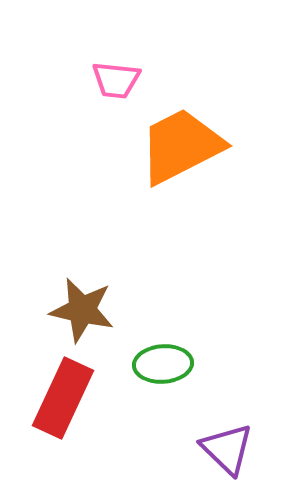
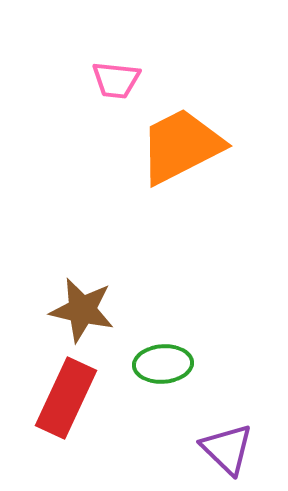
red rectangle: moved 3 px right
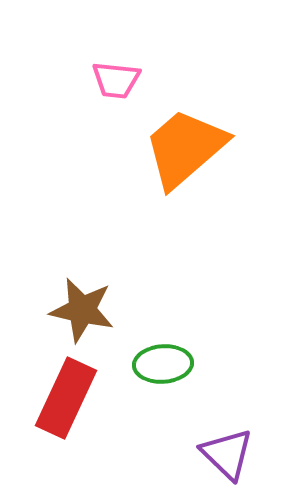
orange trapezoid: moved 4 px right, 2 px down; rotated 14 degrees counterclockwise
purple triangle: moved 5 px down
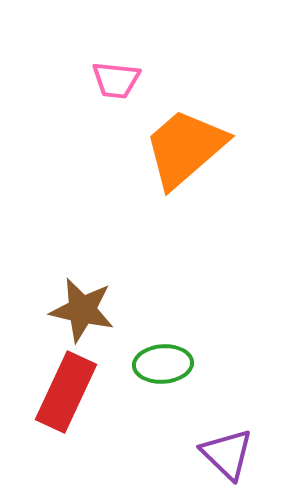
red rectangle: moved 6 px up
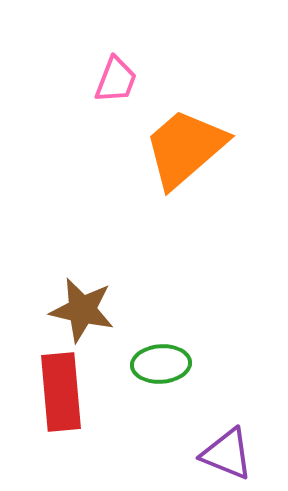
pink trapezoid: rotated 75 degrees counterclockwise
green ellipse: moved 2 px left
red rectangle: moved 5 px left; rotated 30 degrees counterclockwise
purple triangle: rotated 22 degrees counterclockwise
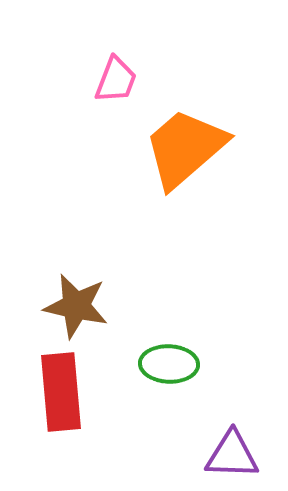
brown star: moved 6 px left, 4 px up
green ellipse: moved 8 px right; rotated 6 degrees clockwise
purple triangle: moved 5 px right, 1 px down; rotated 20 degrees counterclockwise
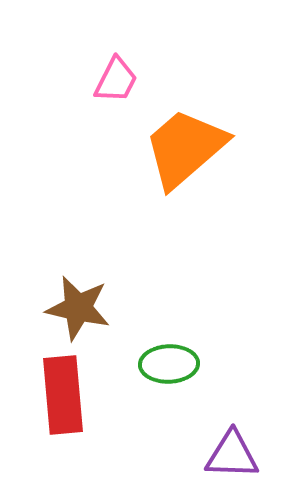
pink trapezoid: rotated 6 degrees clockwise
brown star: moved 2 px right, 2 px down
green ellipse: rotated 4 degrees counterclockwise
red rectangle: moved 2 px right, 3 px down
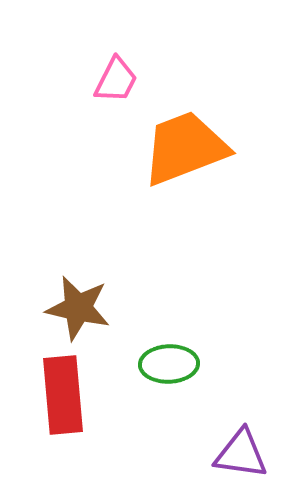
orange trapezoid: rotated 20 degrees clockwise
purple triangle: moved 9 px right, 1 px up; rotated 6 degrees clockwise
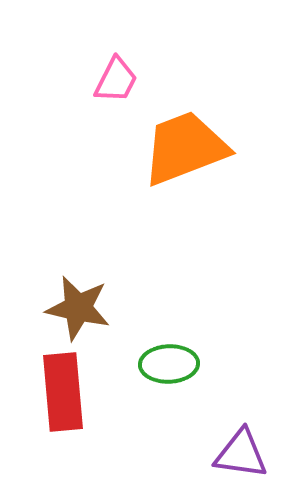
red rectangle: moved 3 px up
